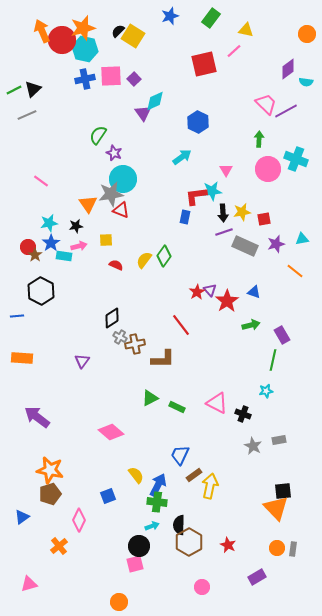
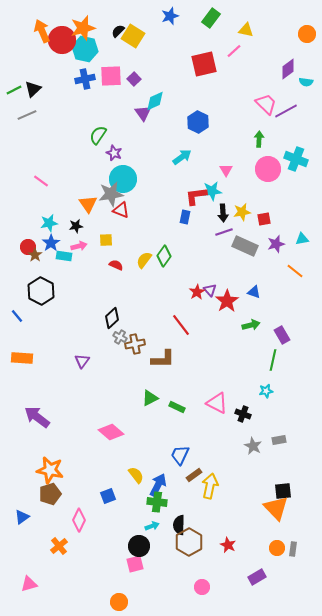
blue line at (17, 316): rotated 56 degrees clockwise
black diamond at (112, 318): rotated 10 degrees counterclockwise
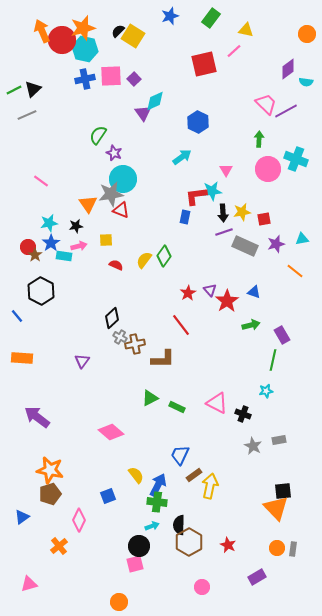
red star at (197, 292): moved 9 px left, 1 px down
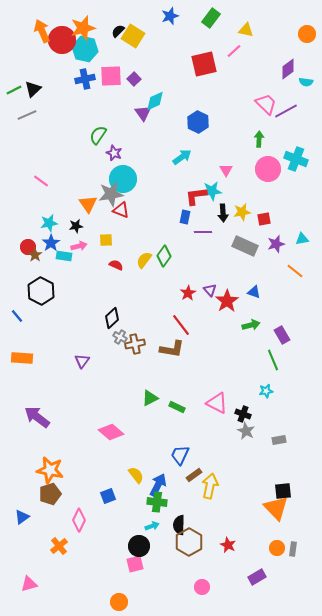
purple line at (224, 232): moved 21 px left; rotated 18 degrees clockwise
brown L-shape at (163, 359): moved 9 px right, 10 px up; rotated 10 degrees clockwise
green line at (273, 360): rotated 35 degrees counterclockwise
gray star at (253, 446): moved 7 px left, 15 px up
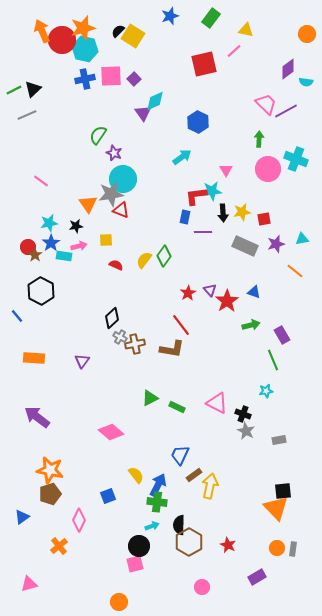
orange rectangle at (22, 358): moved 12 px right
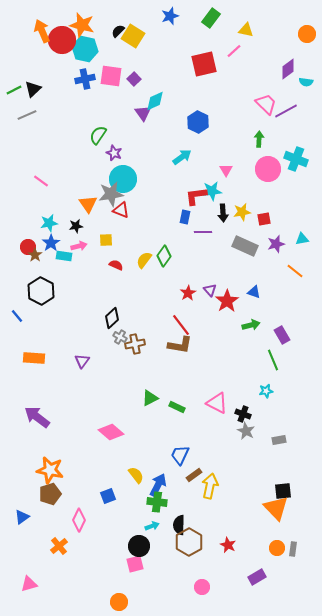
orange star at (83, 28): moved 1 px left, 3 px up; rotated 30 degrees clockwise
pink square at (111, 76): rotated 10 degrees clockwise
brown L-shape at (172, 349): moved 8 px right, 4 px up
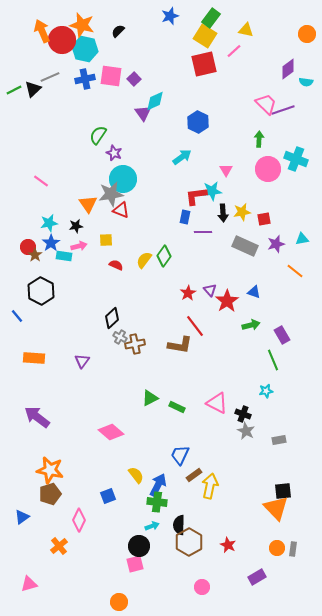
yellow square at (133, 36): moved 72 px right
purple line at (286, 111): moved 3 px left, 1 px up; rotated 10 degrees clockwise
gray line at (27, 115): moved 23 px right, 38 px up
red line at (181, 325): moved 14 px right, 1 px down
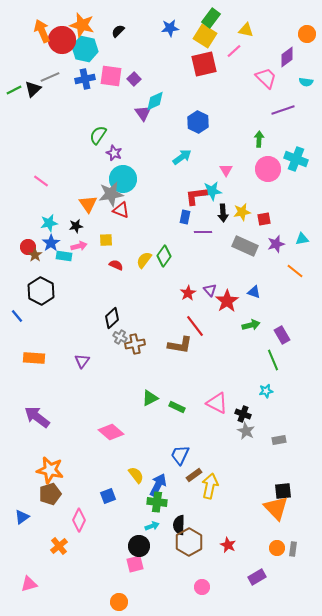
blue star at (170, 16): moved 12 px down; rotated 12 degrees clockwise
purple diamond at (288, 69): moved 1 px left, 12 px up
pink trapezoid at (266, 104): moved 26 px up
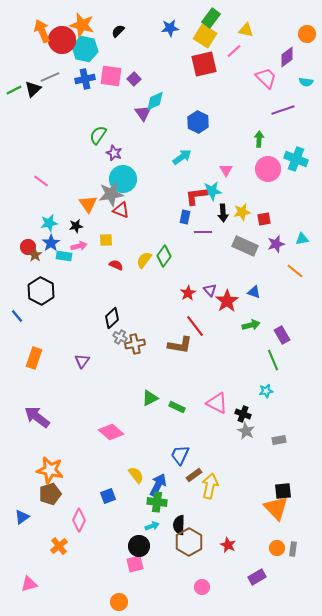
orange rectangle at (34, 358): rotated 75 degrees counterclockwise
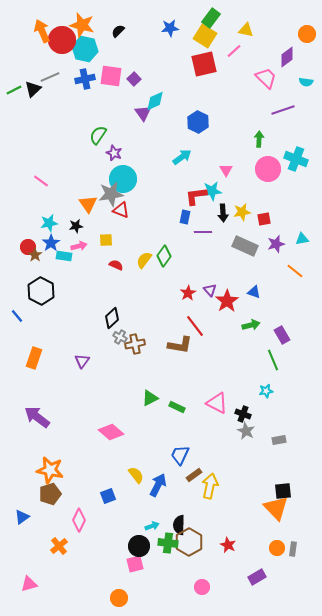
green cross at (157, 502): moved 11 px right, 41 px down
orange circle at (119, 602): moved 4 px up
